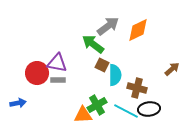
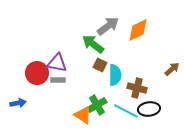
brown square: moved 2 px left
orange triangle: rotated 36 degrees clockwise
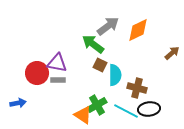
brown arrow: moved 16 px up
